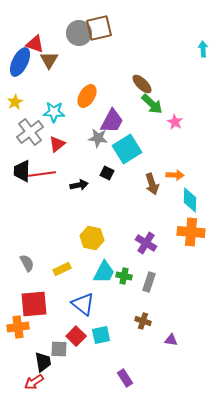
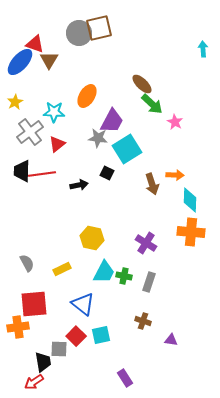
blue ellipse at (20, 62): rotated 16 degrees clockwise
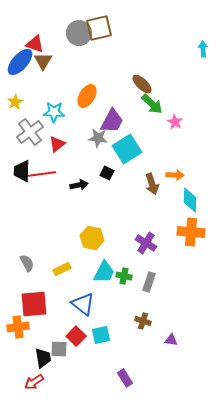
brown triangle at (49, 60): moved 6 px left, 1 px down
black trapezoid at (43, 362): moved 4 px up
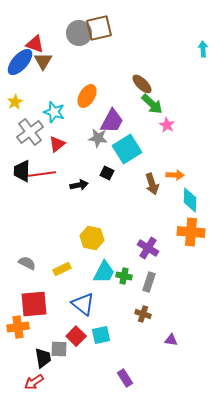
cyan star at (54, 112): rotated 15 degrees clockwise
pink star at (175, 122): moved 8 px left, 3 px down
purple cross at (146, 243): moved 2 px right, 5 px down
gray semicircle at (27, 263): rotated 36 degrees counterclockwise
brown cross at (143, 321): moved 7 px up
